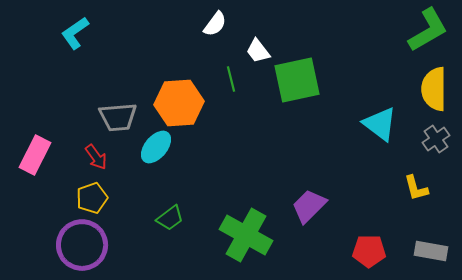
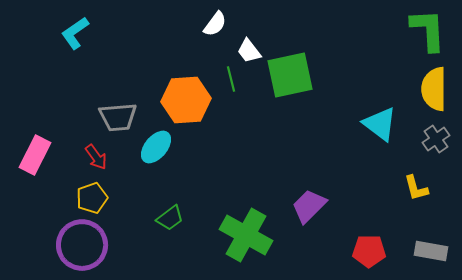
green L-shape: rotated 63 degrees counterclockwise
white trapezoid: moved 9 px left
green square: moved 7 px left, 5 px up
orange hexagon: moved 7 px right, 3 px up
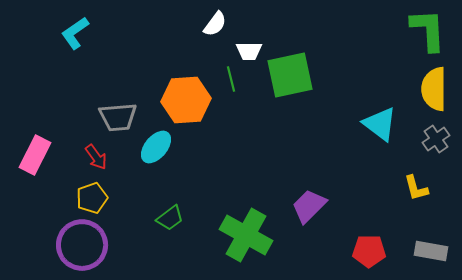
white trapezoid: rotated 52 degrees counterclockwise
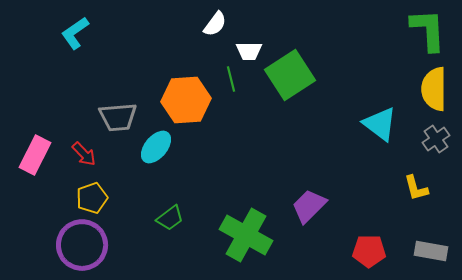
green square: rotated 21 degrees counterclockwise
red arrow: moved 12 px left, 3 px up; rotated 8 degrees counterclockwise
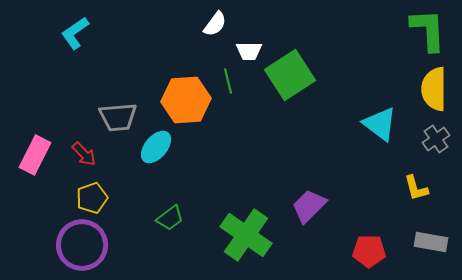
green line: moved 3 px left, 2 px down
green cross: rotated 6 degrees clockwise
gray rectangle: moved 9 px up
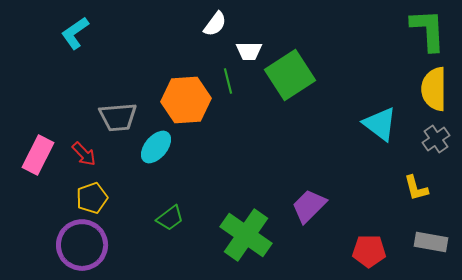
pink rectangle: moved 3 px right
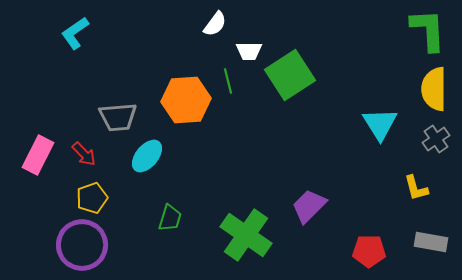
cyan triangle: rotated 21 degrees clockwise
cyan ellipse: moved 9 px left, 9 px down
green trapezoid: rotated 36 degrees counterclockwise
